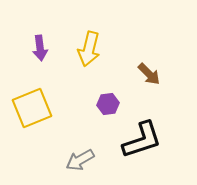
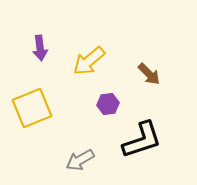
yellow arrow: moved 12 px down; rotated 36 degrees clockwise
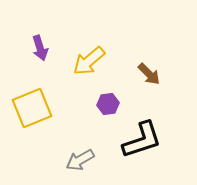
purple arrow: rotated 10 degrees counterclockwise
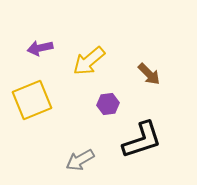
purple arrow: rotated 95 degrees clockwise
yellow square: moved 8 px up
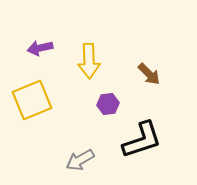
yellow arrow: rotated 52 degrees counterclockwise
